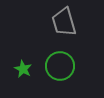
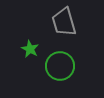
green star: moved 7 px right, 20 px up
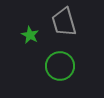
green star: moved 14 px up
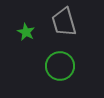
green star: moved 4 px left, 3 px up
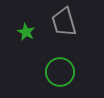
green circle: moved 6 px down
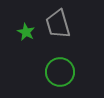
gray trapezoid: moved 6 px left, 2 px down
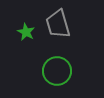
green circle: moved 3 px left, 1 px up
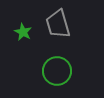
green star: moved 3 px left
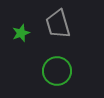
green star: moved 2 px left, 1 px down; rotated 24 degrees clockwise
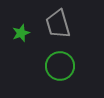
green circle: moved 3 px right, 5 px up
